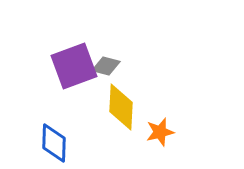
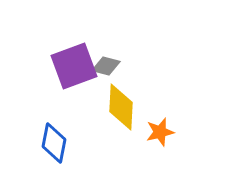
blue diamond: rotated 9 degrees clockwise
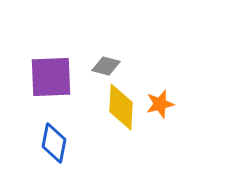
purple square: moved 23 px left, 11 px down; rotated 18 degrees clockwise
orange star: moved 28 px up
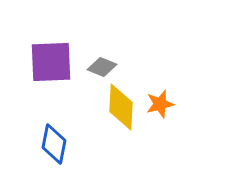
gray diamond: moved 4 px left, 1 px down; rotated 8 degrees clockwise
purple square: moved 15 px up
blue diamond: moved 1 px down
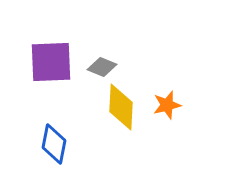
orange star: moved 7 px right, 1 px down
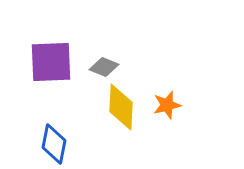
gray diamond: moved 2 px right
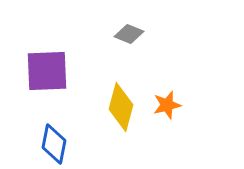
purple square: moved 4 px left, 9 px down
gray diamond: moved 25 px right, 33 px up
yellow diamond: rotated 12 degrees clockwise
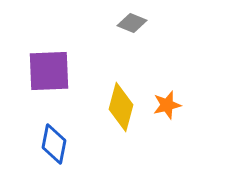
gray diamond: moved 3 px right, 11 px up
purple square: moved 2 px right
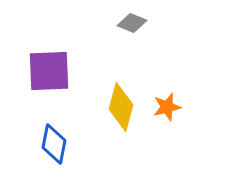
orange star: moved 2 px down
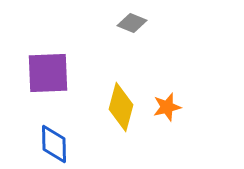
purple square: moved 1 px left, 2 px down
blue diamond: rotated 12 degrees counterclockwise
